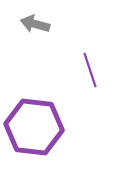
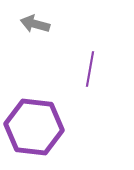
purple line: moved 1 px up; rotated 28 degrees clockwise
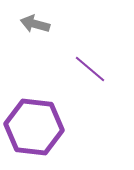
purple line: rotated 60 degrees counterclockwise
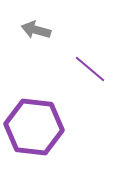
gray arrow: moved 1 px right, 6 px down
